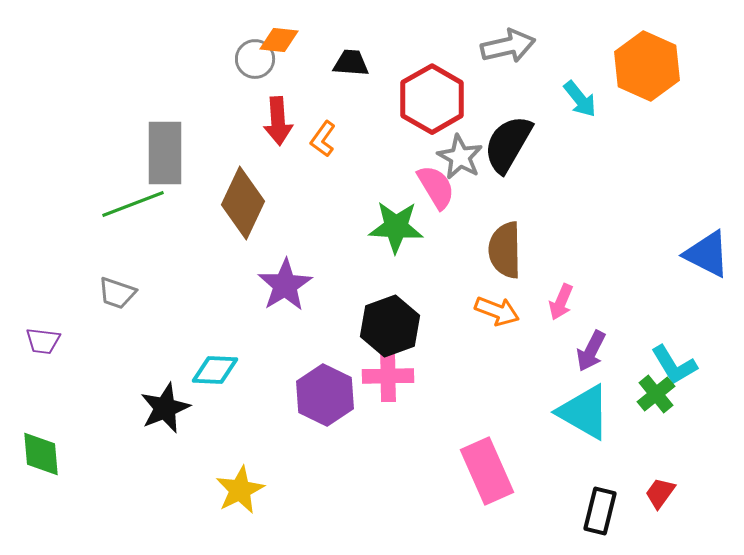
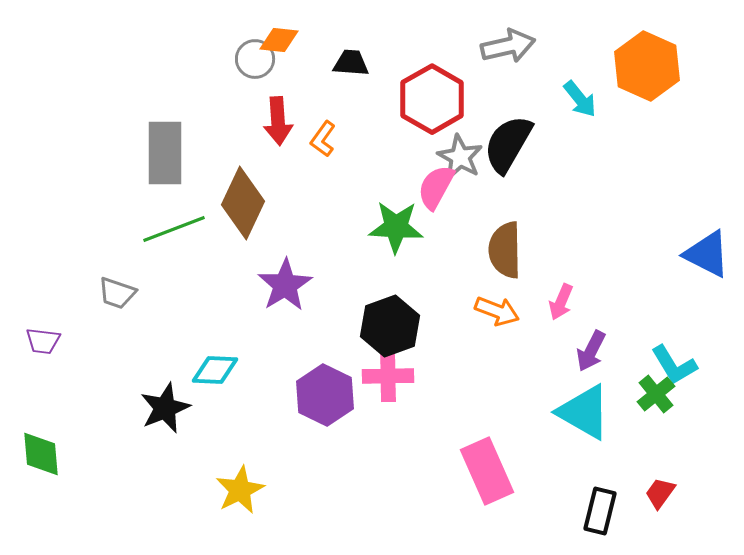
pink semicircle: rotated 120 degrees counterclockwise
green line: moved 41 px right, 25 px down
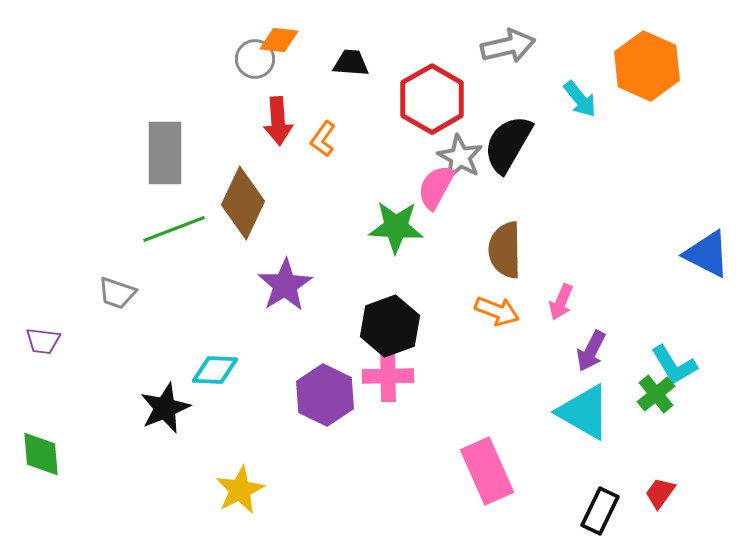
black rectangle: rotated 12 degrees clockwise
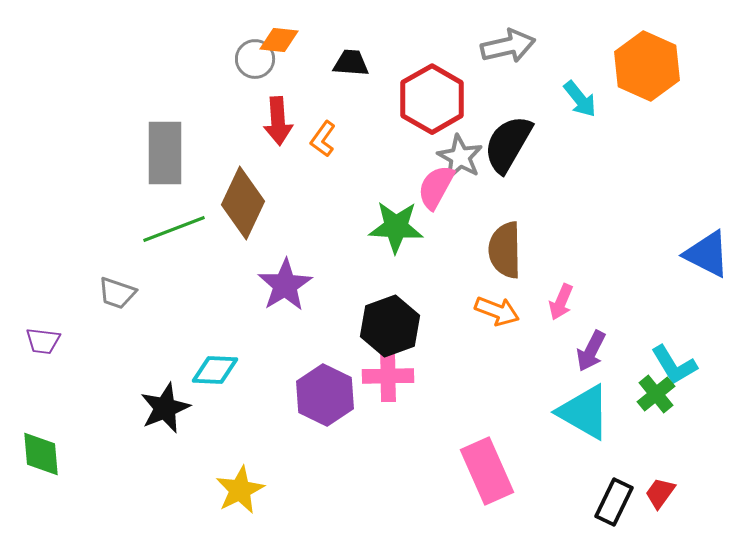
black rectangle: moved 14 px right, 9 px up
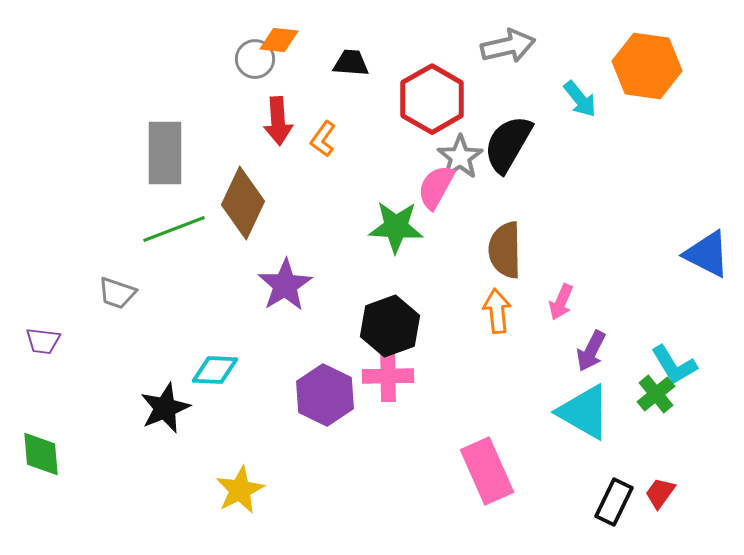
orange hexagon: rotated 16 degrees counterclockwise
gray star: rotated 9 degrees clockwise
orange arrow: rotated 117 degrees counterclockwise
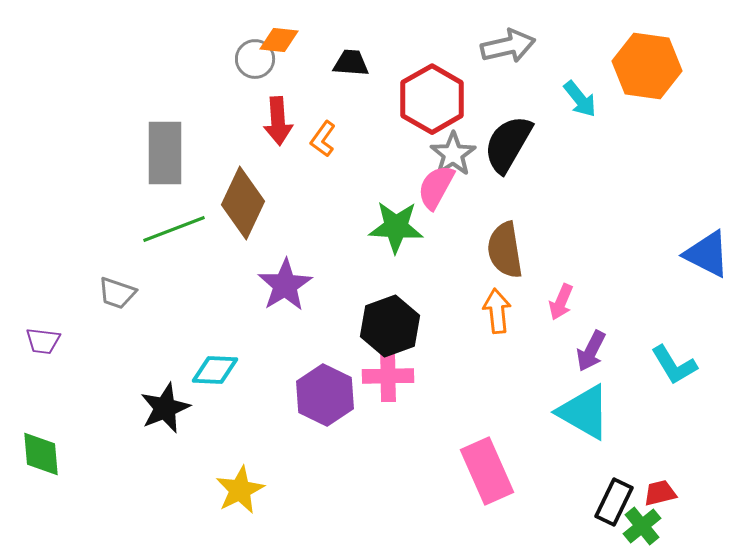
gray star: moved 7 px left, 3 px up
brown semicircle: rotated 8 degrees counterclockwise
green cross: moved 14 px left, 132 px down
red trapezoid: rotated 40 degrees clockwise
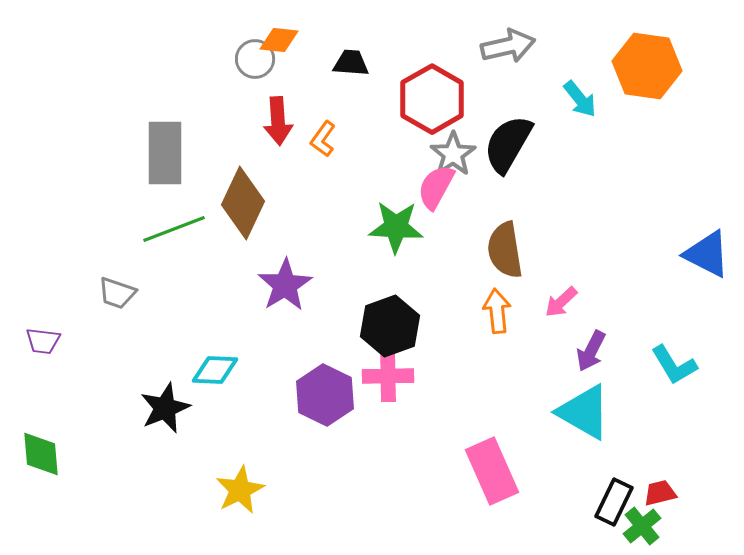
pink arrow: rotated 24 degrees clockwise
pink rectangle: moved 5 px right
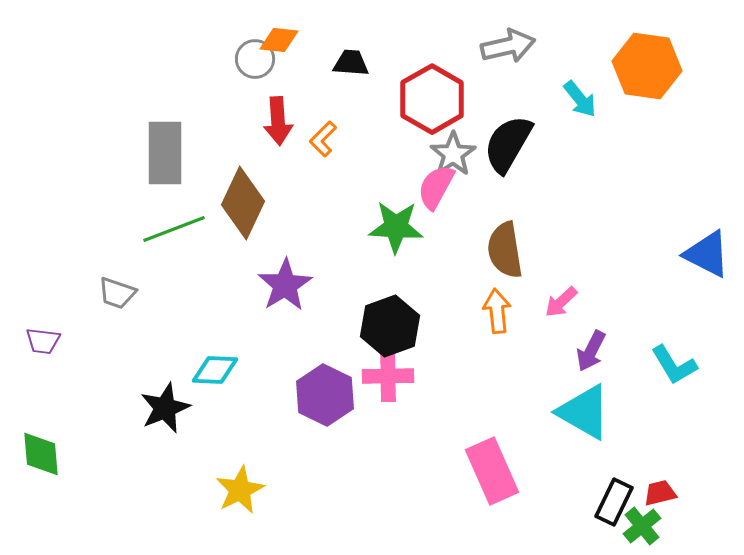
orange L-shape: rotated 9 degrees clockwise
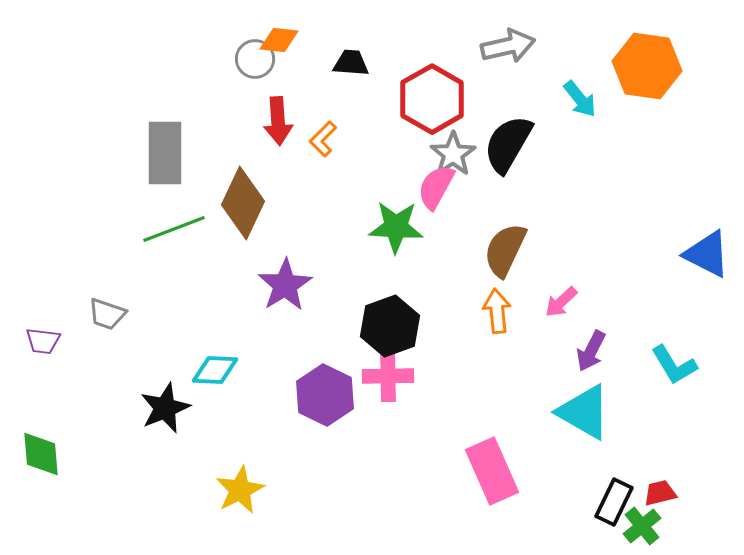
brown semicircle: rotated 34 degrees clockwise
gray trapezoid: moved 10 px left, 21 px down
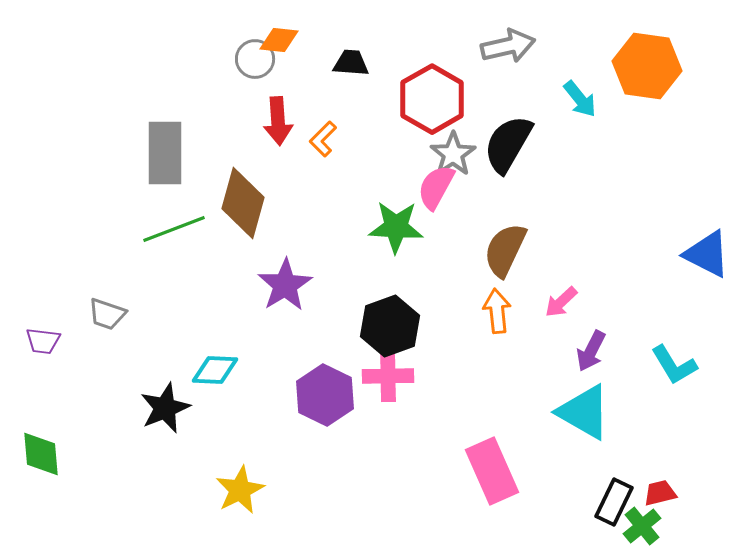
brown diamond: rotated 10 degrees counterclockwise
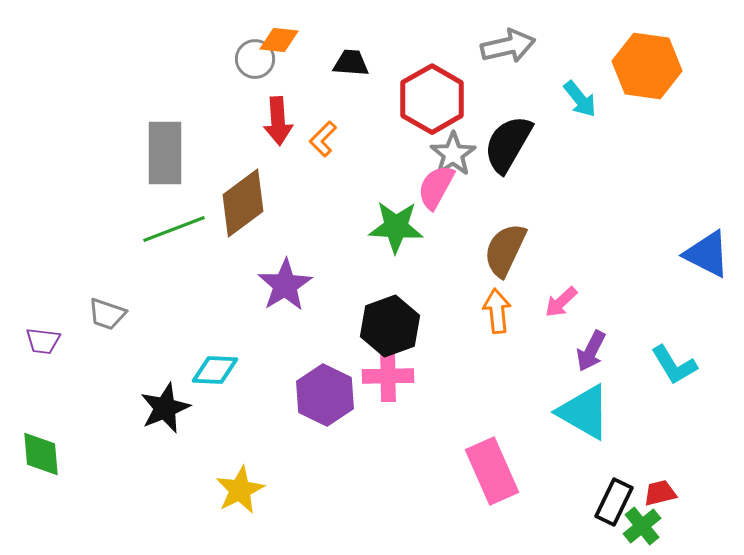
brown diamond: rotated 38 degrees clockwise
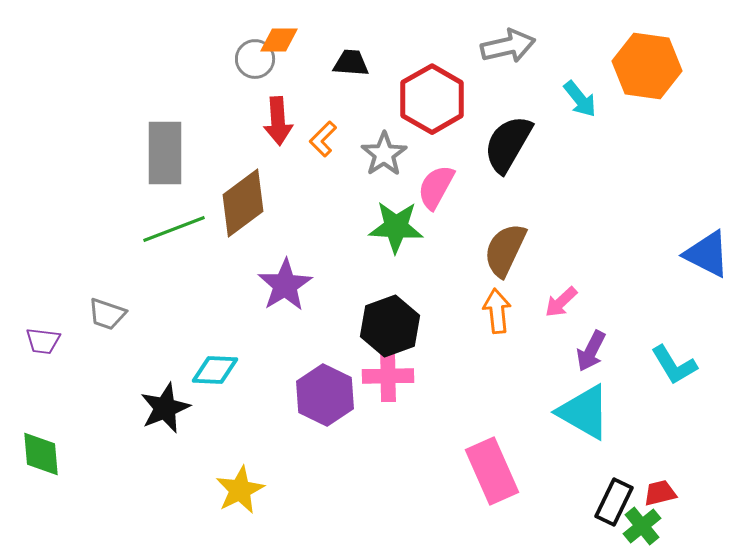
orange diamond: rotated 6 degrees counterclockwise
gray star: moved 69 px left
